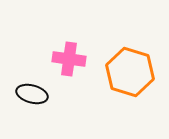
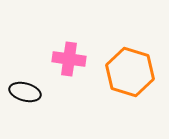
black ellipse: moved 7 px left, 2 px up
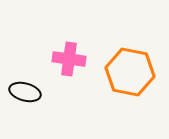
orange hexagon: rotated 6 degrees counterclockwise
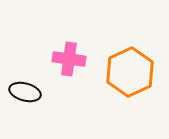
orange hexagon: rotated 24 degrees clockwise
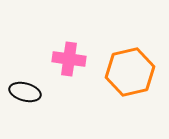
orange hexagon: rotated 12 degrees clockwise
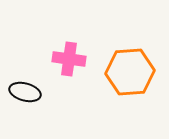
orange hexagon: rotated 9 degrees clockwise
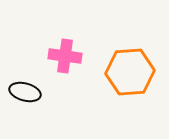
pink cross: moved 4 px left, 3 px up
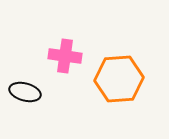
orange hexagon: moved 11 px left, 7 px down
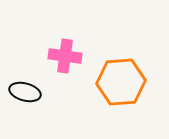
orange hexagon: moved 2 px right, 3 px down
